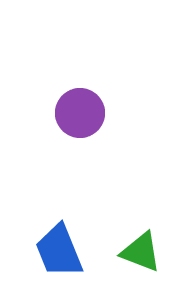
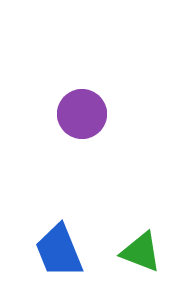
purple circle: moved 2 px right, 1 px down
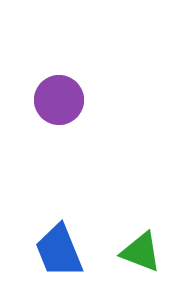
purple circle: moved 23 px left, 14 px up
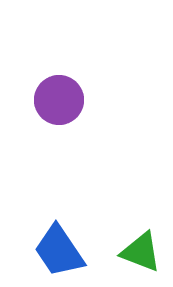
blue trapezoid: rotated 12 degrees counterclockwise
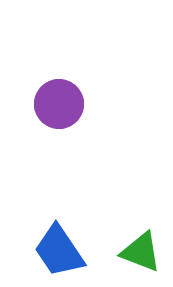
purple circle: moved 4 px down
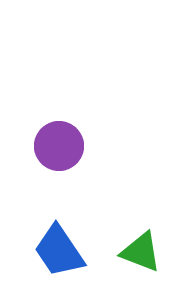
purple circle: moved 42 px down
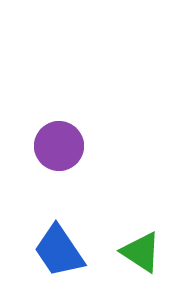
green triangle: rotated 12 degrees clockwise
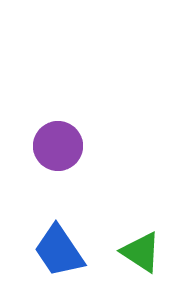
purple circle: moved 1 px left
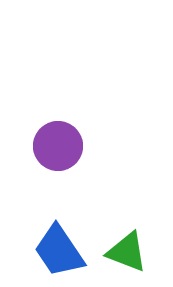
green triangle: moved 14 px left; rotated 12 degrees counterclockwise
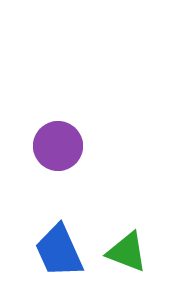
blue trapezoid: rotated 10 degrees clockwise
